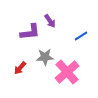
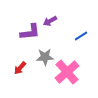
purple arrow: rotated 96 degrees clockwise
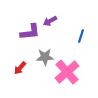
blue line: rotated 40 degrees counterclockwise
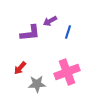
purple L-shape: moved 1 px down
blue line: moved 13 px left, 4 px up
gray star: moved 8 px left, 27 px down
pink cross: rotated 20 degrees clockwise
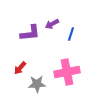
purple arrow: moved 2 px right, 3 px down
blue line: moved 3 px right, 2 px down
pink cross: rotated 10 degrees clockwise
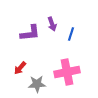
purple arrow: rotated 80 degrees counterclockwise
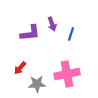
pink cross: moved 2 px down
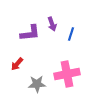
red arrow: moved 3 px left, 4 px up
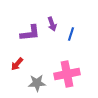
gray star: moved 1 px up
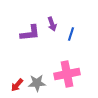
red arrow: moved 21 px down
